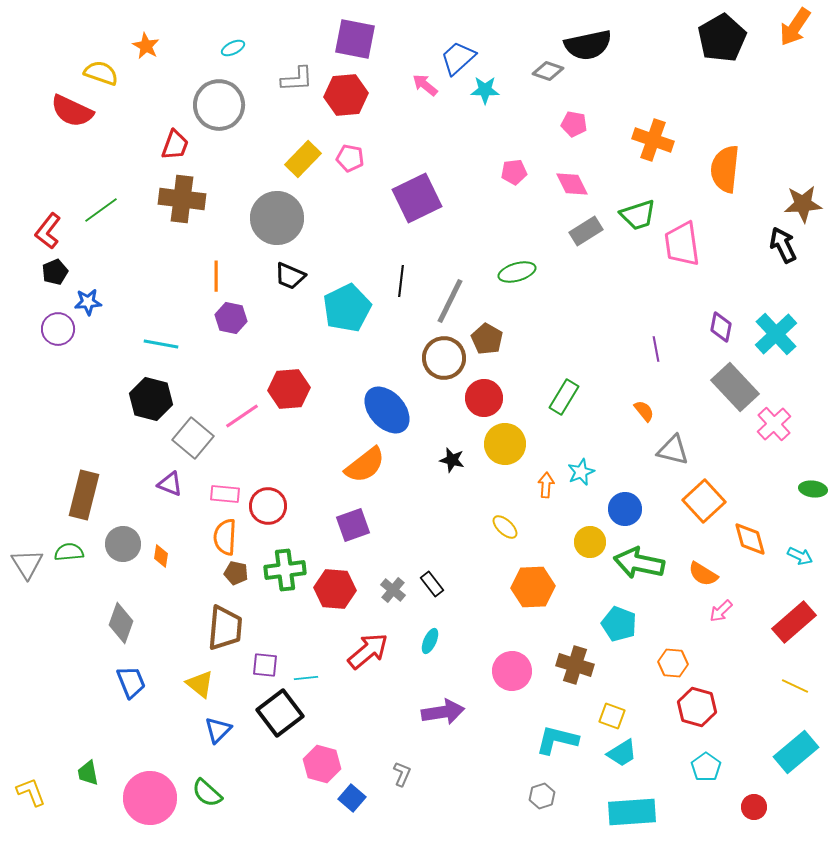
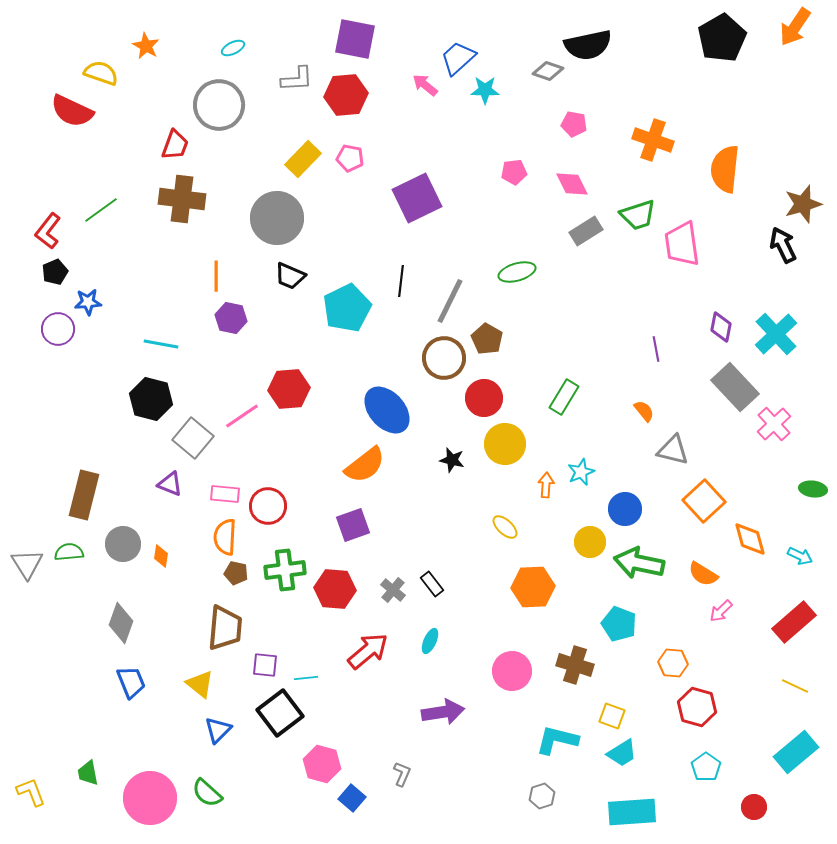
brown star at (803, 204): rotated 12 degrees counterclockwise
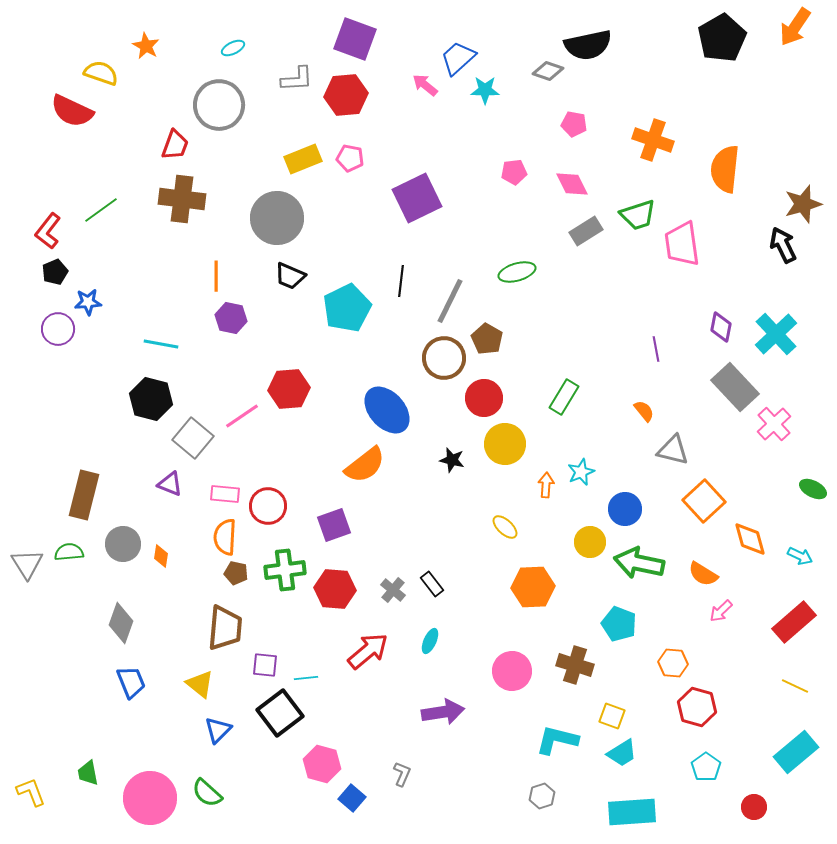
purple square at (355, 39): rotated 9 degrees clockwise
yellow rectangle at (303, 159): rotated 24 degrees clockwise
green ellipse at (813, 489): rotated 20 degrees clockwise
purple square at (353, 525): moved 19 px left
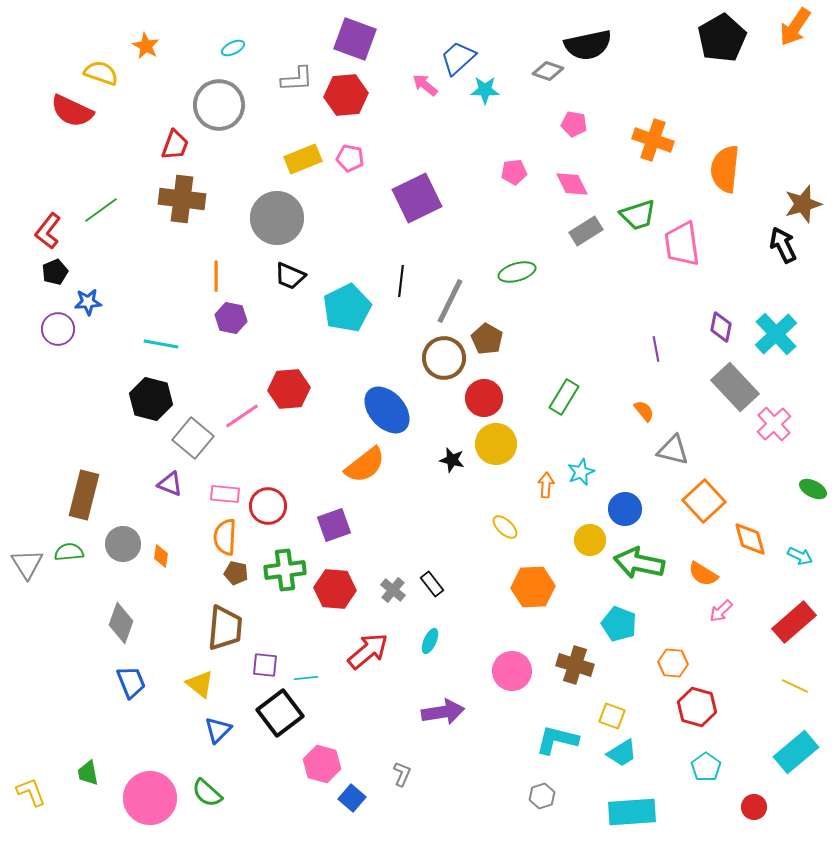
yellow circle at (505, 444): moved 9 px left
yellow circle at (590, 542): moved 2 px up
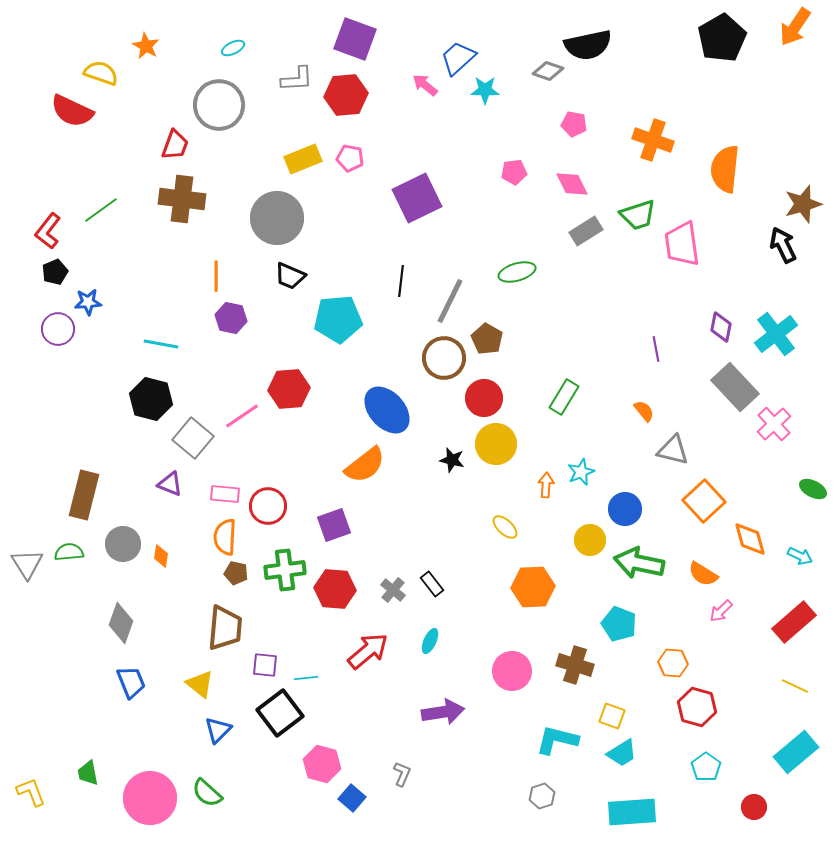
cyan pentagon at (347, 308): moved 9 px left, 11 px down; rotated 21 degrees clockwise
cyan cross at (776, 334): rotated 6 degrees clockwise
